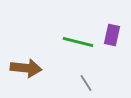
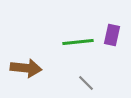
green line: rotated 20 degrees counterclockwise
gray line: rotated 12 degrees counterclockwise
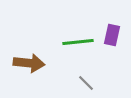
brown arrow: moved 3 px right, 5 px up
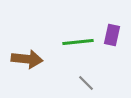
brown arrow: moved 2 px left, 4 px up
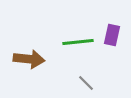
brown arrow: moved 2 px right
